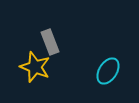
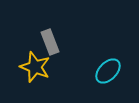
cyan ellipse: rotated 12 degrees clockwise
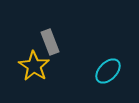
yellow star: moved 1 px left, 1 px up; rotated 12 degrees clockwise
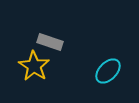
gray rectangle: rotated 50 degrees counterclockwise
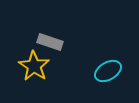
cyan ellipse: rotated 16 degrees clockwise
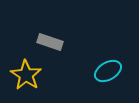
yellow star: moved 8 px left, 9 px down
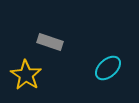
cyan ellipse: moved 3 px up; rotated 12 degrees counterclockwise
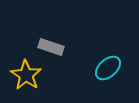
gray rectangle: moved 1 px right, 5 px down
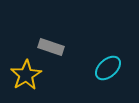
yellow star: rotated 8 degrees clockwise
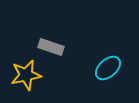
yellow star: rotated 20 degrees clockwise
